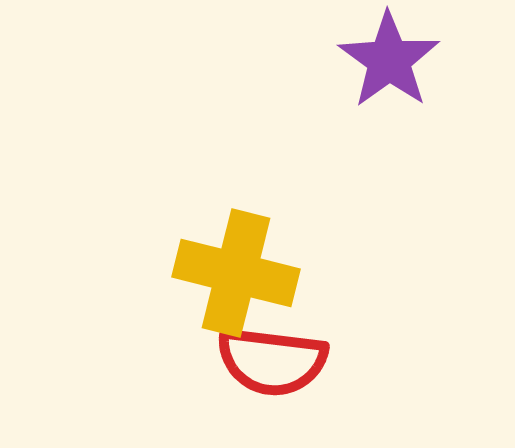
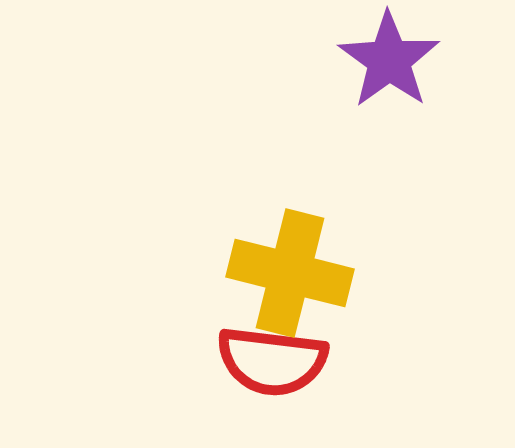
yellow cross: moved 54 px right
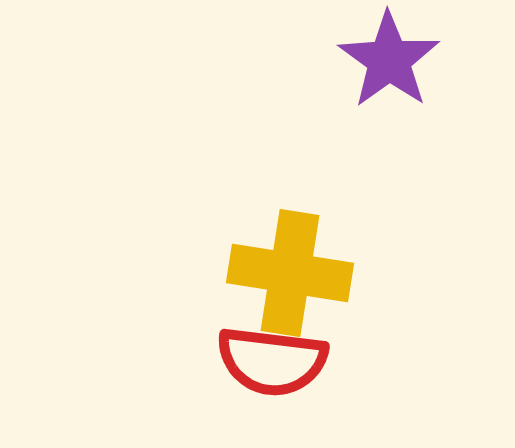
yellow cross: rotated 5 degrees counterclockwise
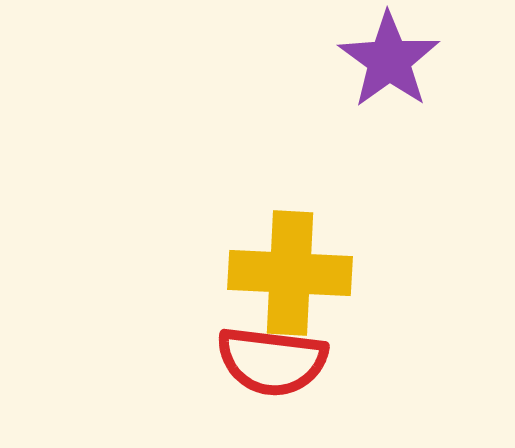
yellow cross: rotated 6 degrees counterclockwise
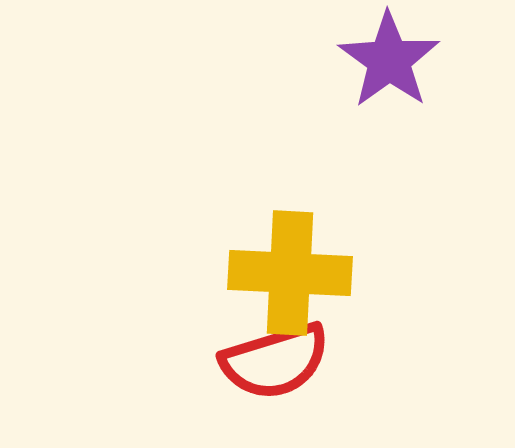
red semicircle: moved 3 px right; rotated 24 degrees counterclockwise
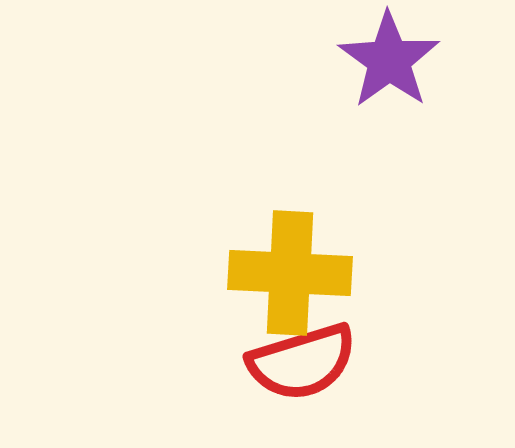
red semicircle: moved 27 px right, 1 px down
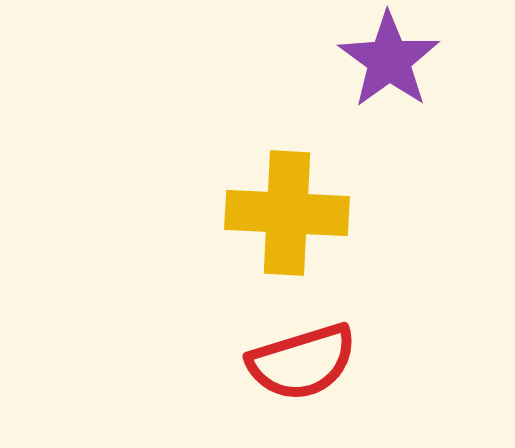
yellow cross: moved 3 px left, 60 px up
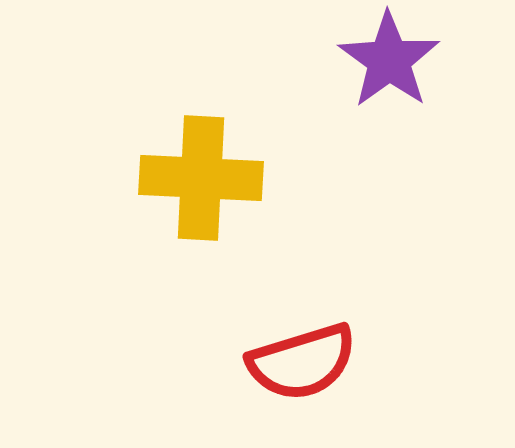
yellow cross: moved 86 px left, 35 px up
